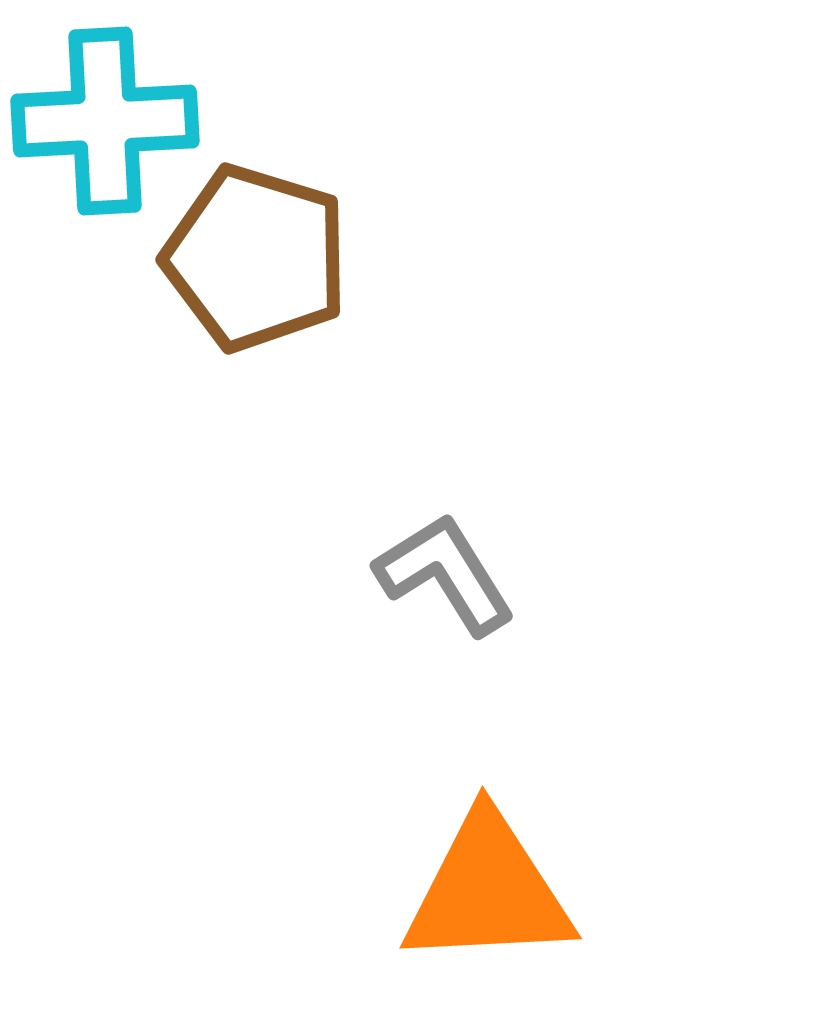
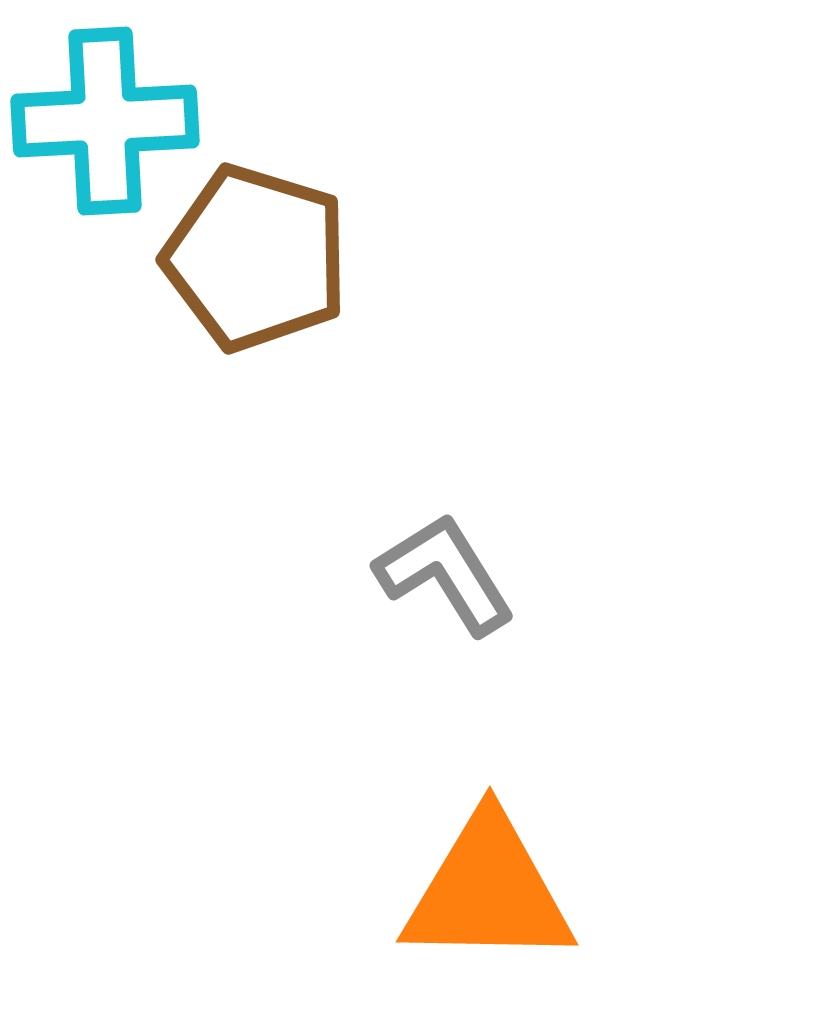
orange triangle: rotated 4 degrees clockwise
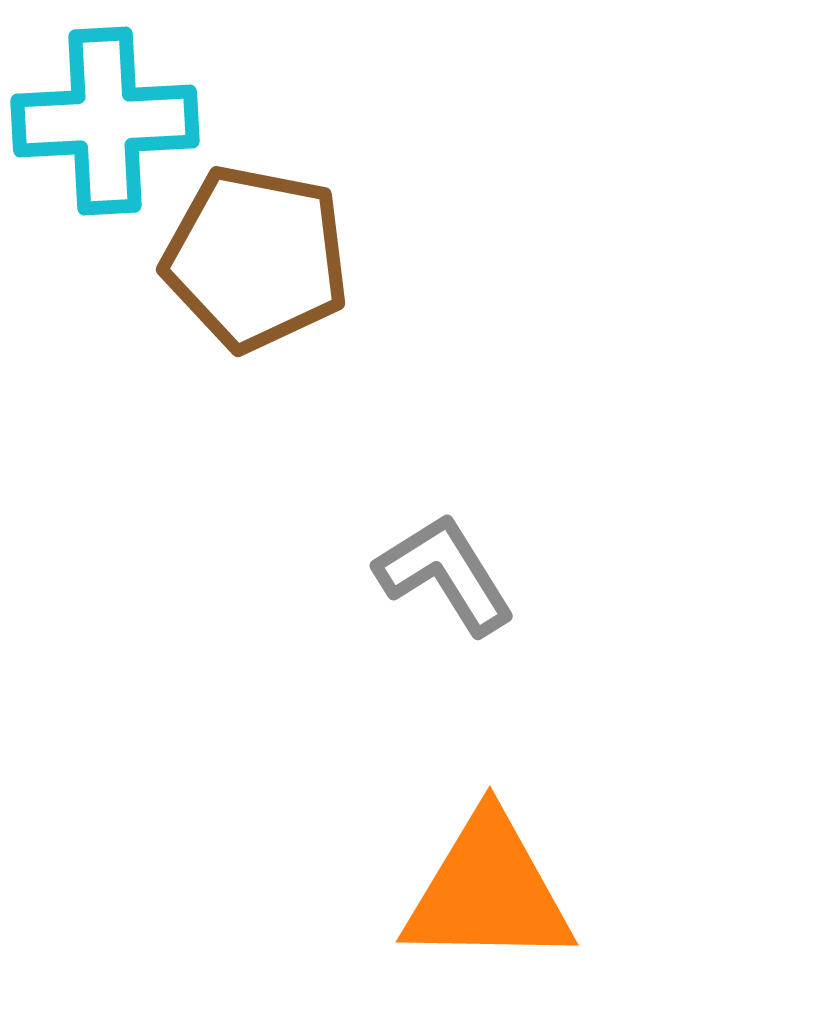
brown pentagon: rotated 6 degrees counterclockwise
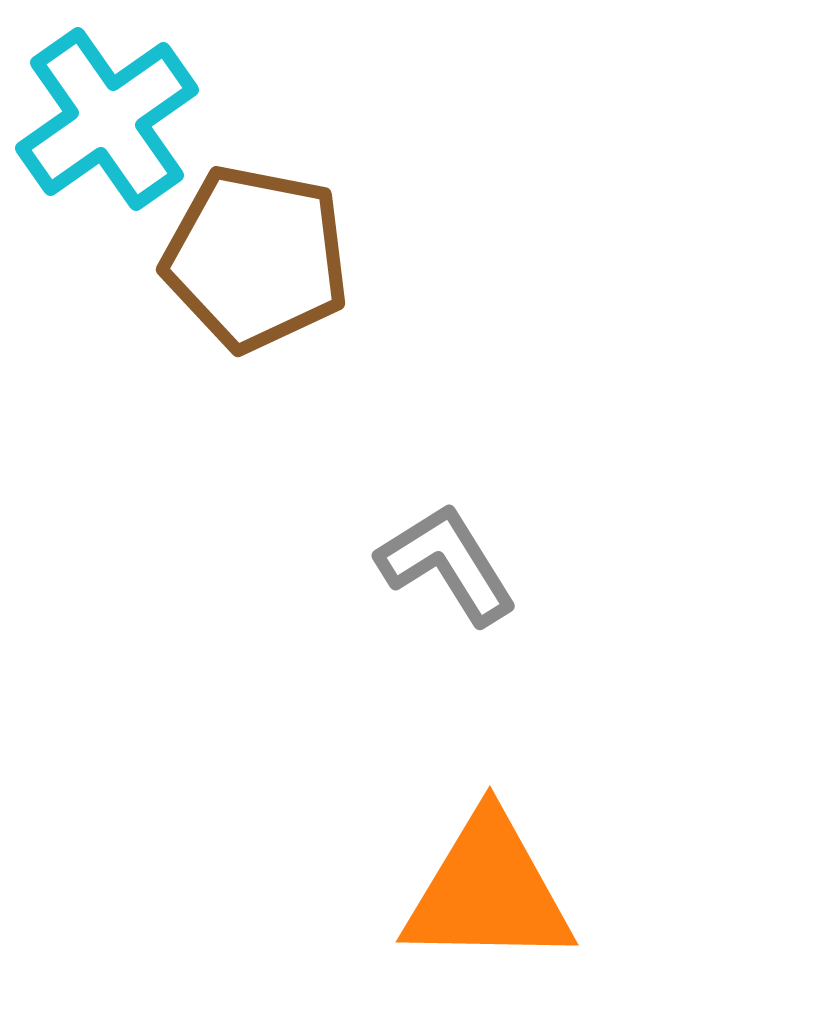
cyan cross: moved 2 px right, 2 px up; rotated 32 degrees counterclockwise
gray L-shape: moved 2 px right, 10 px up
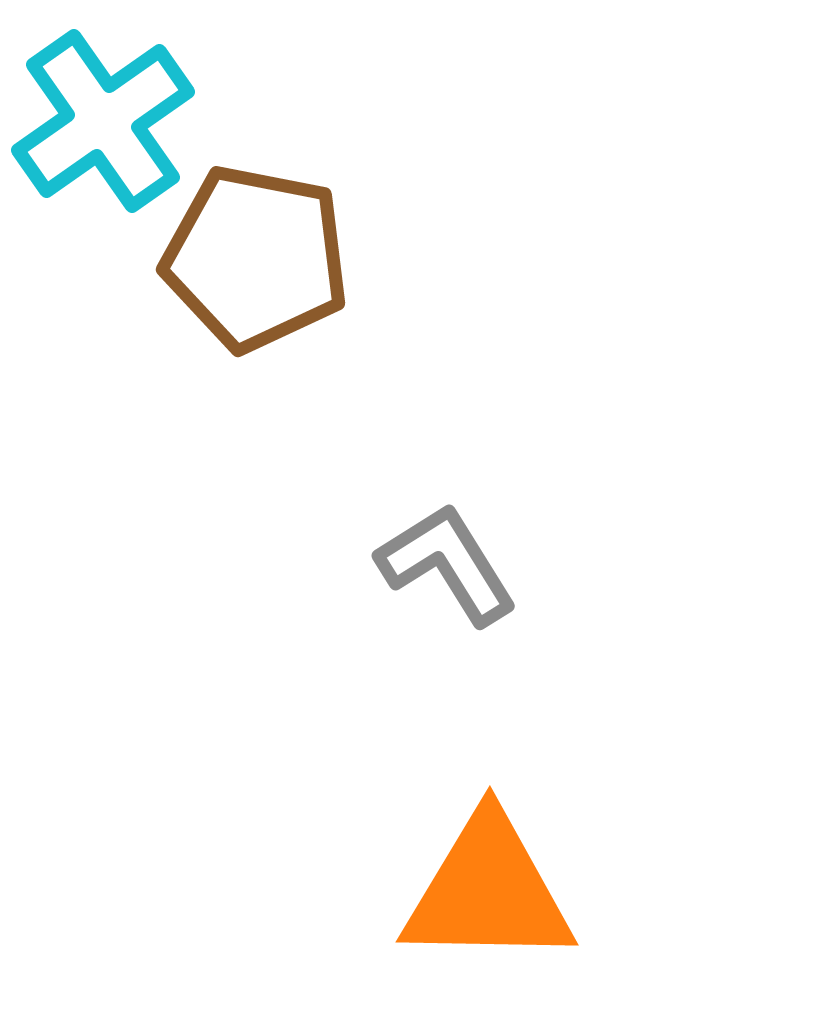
cyan cross: moved 4 px left, 2 px down
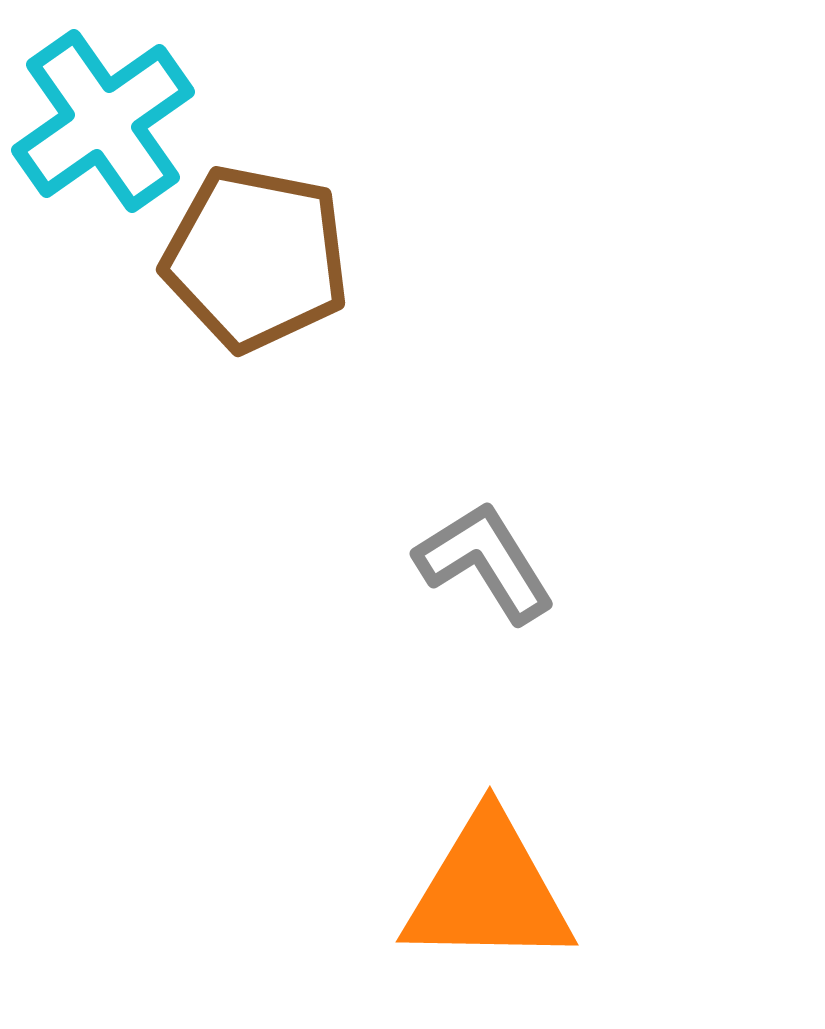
gray L-shape: moved 38 px right, 2 px up
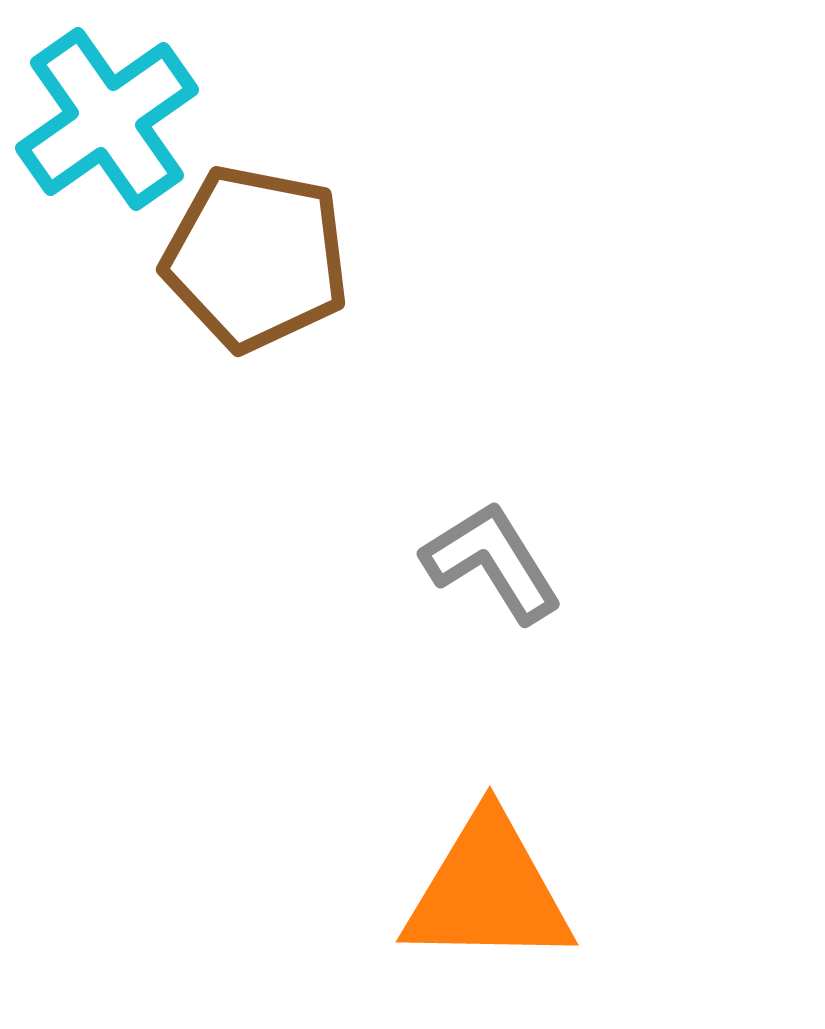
cyan cross: moved 4 px right, 2 px up
gray L-shape: moved 7 px right
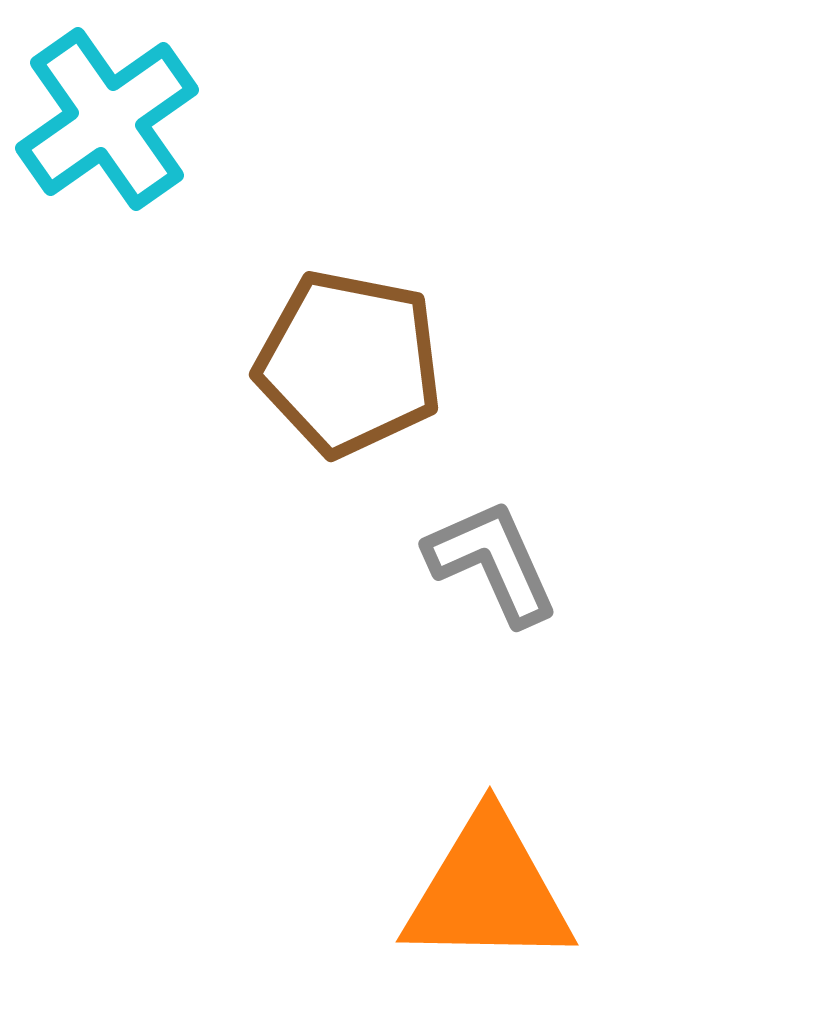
brown pentagon: moved 93 px right, 105 px down
gray L-shape: rotated 8 degrees clockwise
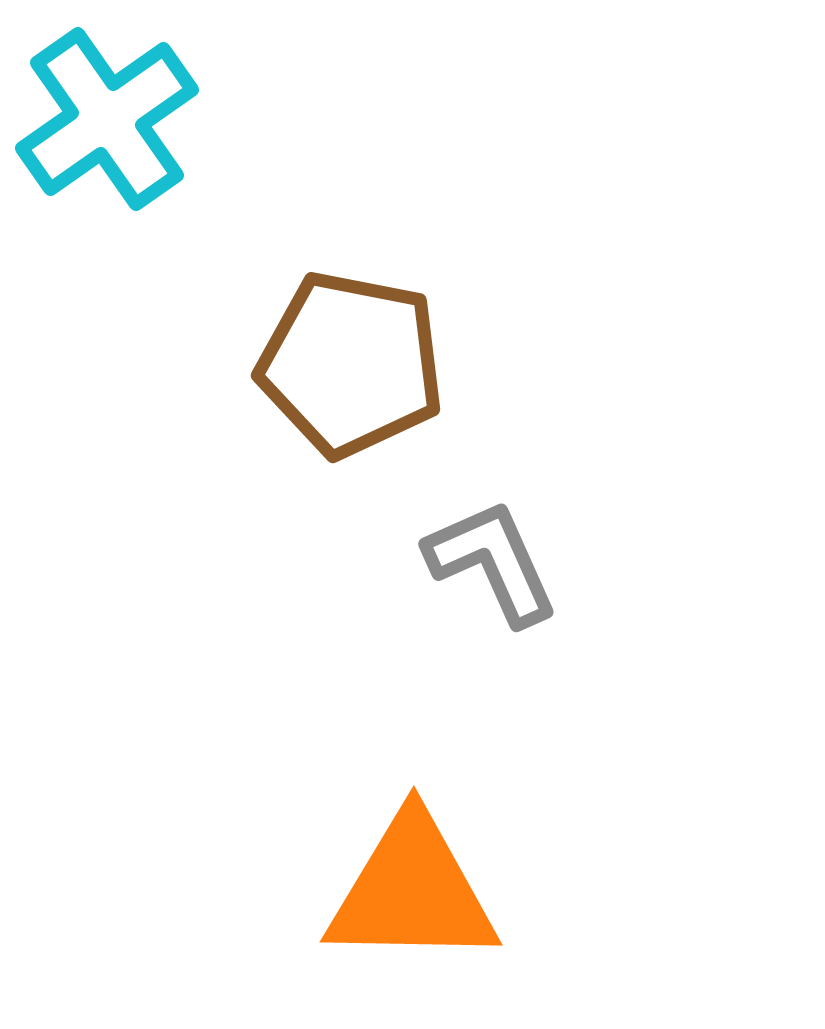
brown pentagon: moved 2 px right, 1 px down
orange triangle: moved 76 px left
